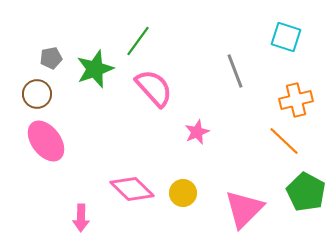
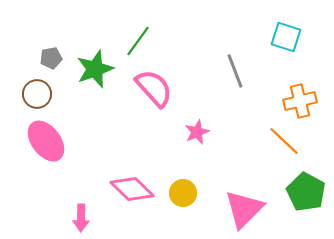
orange cross: moved 4 px right, 1 px down
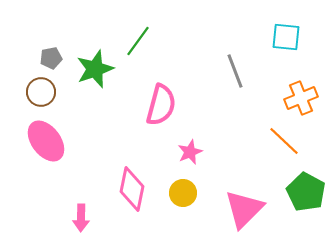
cyan square: rotated 12 degrees counterclockwise
pink semicircle: moved 7 px right, 17 px down; rotated 57 degrees clockwise
brown circle: moved 4 px right, 2 px up
orange cross: moved 1 px right, 3 px up; rotated 8 degrees counterclockwise
pink star: moved 7 px left, 20 px down
pink diamond: rotated 57 degrees clockwise
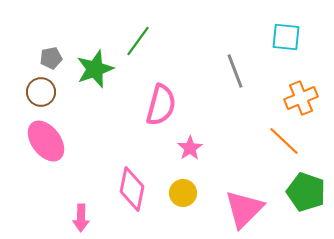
pink star: moved 4 px up; rotated 10 degrees counterclockwise
green pentagon: rotated 9 degrees counterclockwise
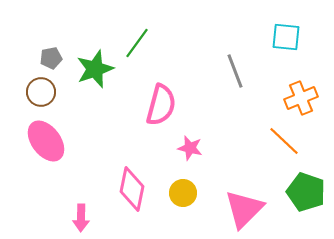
green line: moved 1 px left, 2 px down
pink star: rotated 25 degrees counterclockwise
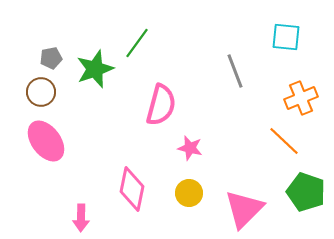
yellow circle: moved 6 px right
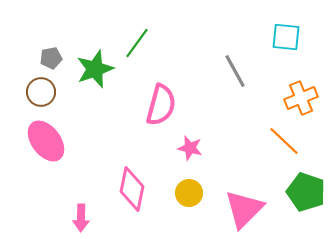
gray line: rotated 8 degrees counterclockwise
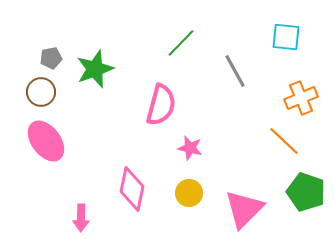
green line: moved 44 px right; rotated 8 degrees clockwise
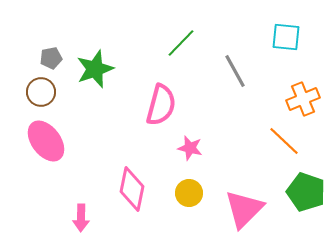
orange cross: moved 2 px right, 1 px down
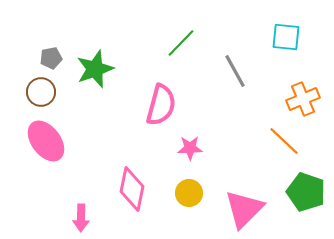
pink star: rotated 15 degrees counterclockwise
